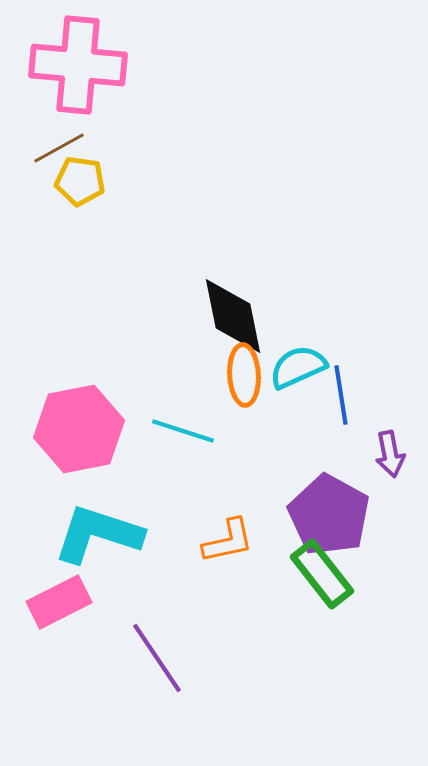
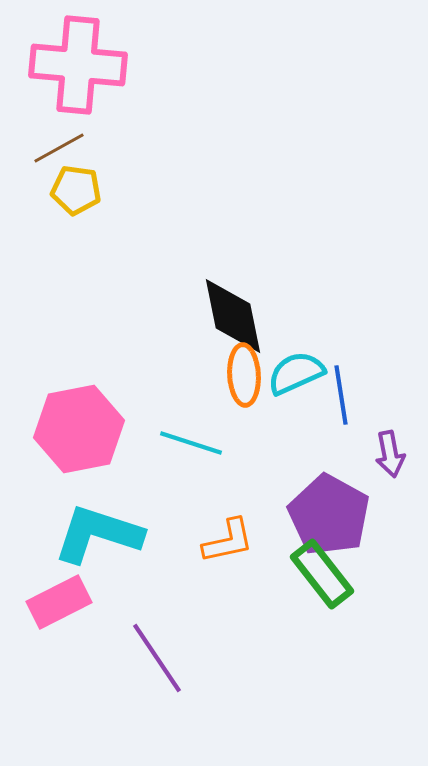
yellow pentagon: moved 4 px left, 9 px down
cyan semicircle: moved 2 px left, 6 px down
cyan line: moved 8 px right, 12 px down
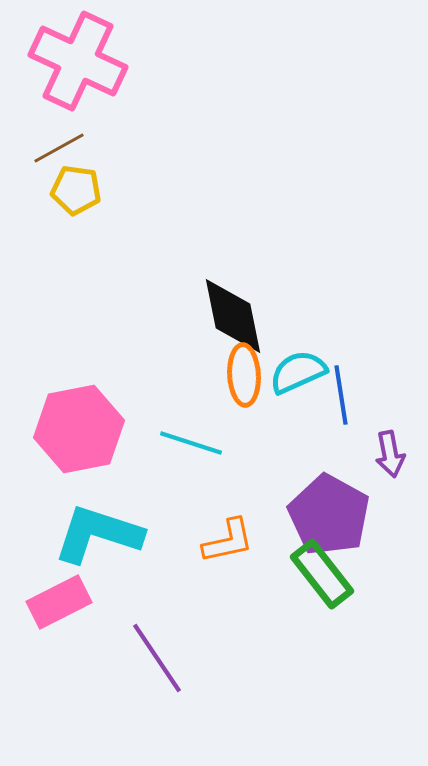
pink cross: moved 4 px up; rotated 20 degrees clockwise
cyan semicircle: moved 2 px right, 1 px up
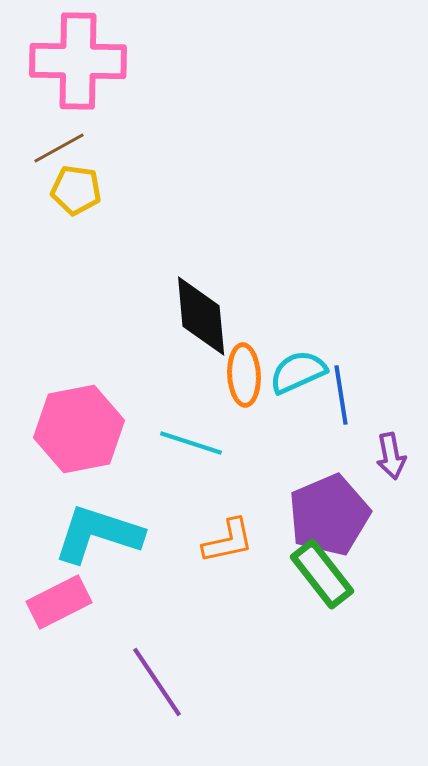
pink cross: rotated 24 degrees counterclockwise
black diamond: moved 32 px left; rotated 6 degrees clockwise
purple arrow: moved 1 px right, 2 px down
purple pentagon: rotated 20 degrees clockwise
purple line: moved 24 px down
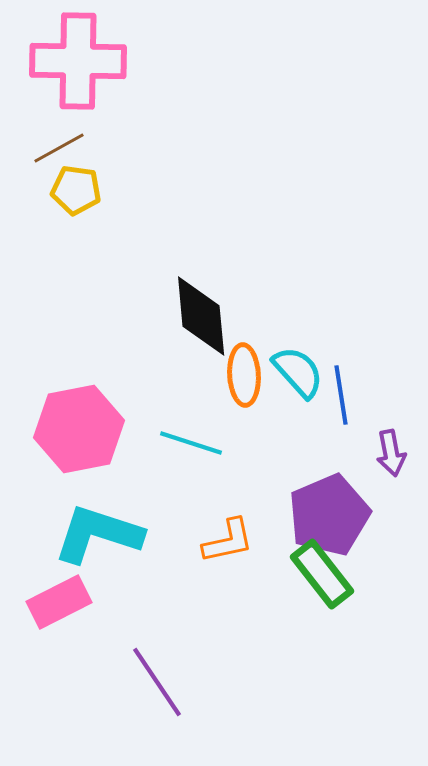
cyan semicircle: rotated 72 degrees clockwise
purple arrow: moved 3 px up
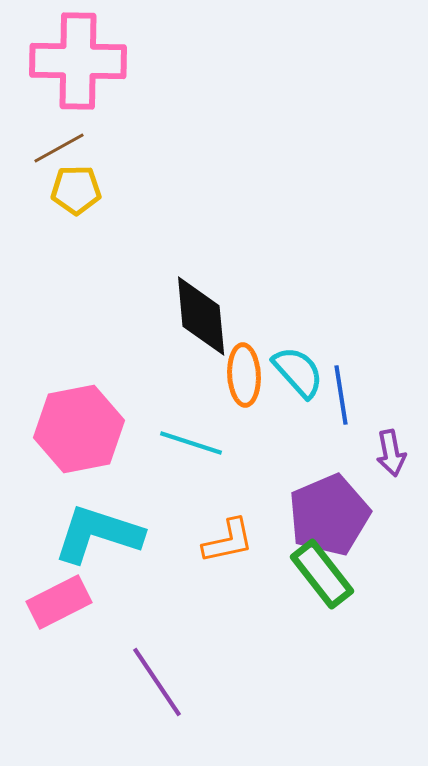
yellow pentagon: rotated 9 degrees counterclockwise
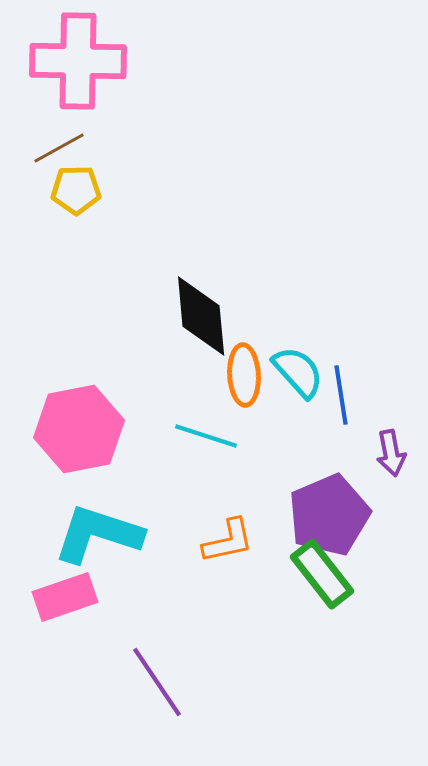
cyan line: moved 15 px right, 7 px up
pink rectangle: moved 6 px right, 5 px up; rotated 8 degrees clockwise
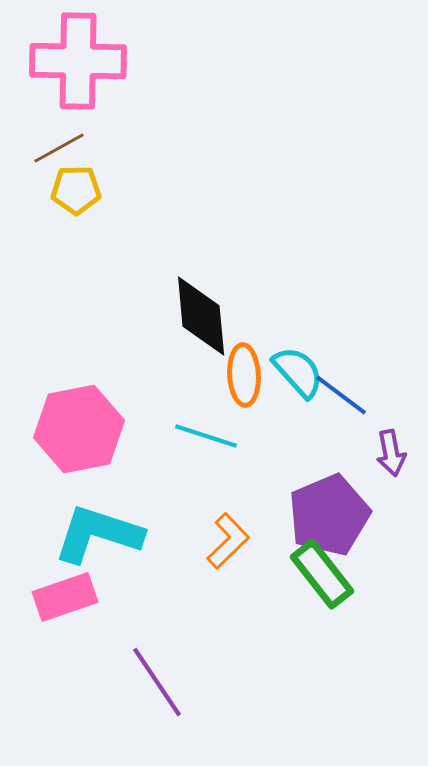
blue line: rotated 44 degrees counterclockwise
orange L-shape: rotated 32 degrees counterclockwise
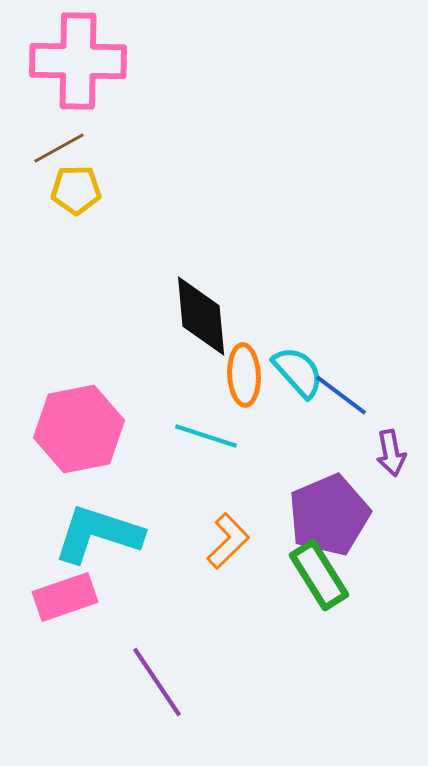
green rectangle: moved 3 px left, 1 px down; rotated 6 degrees clockwise
